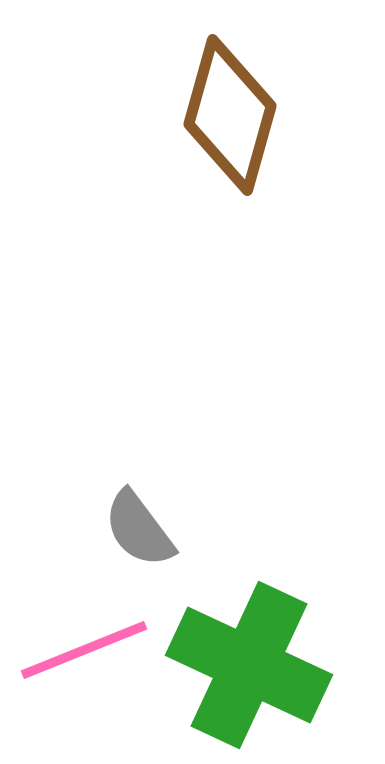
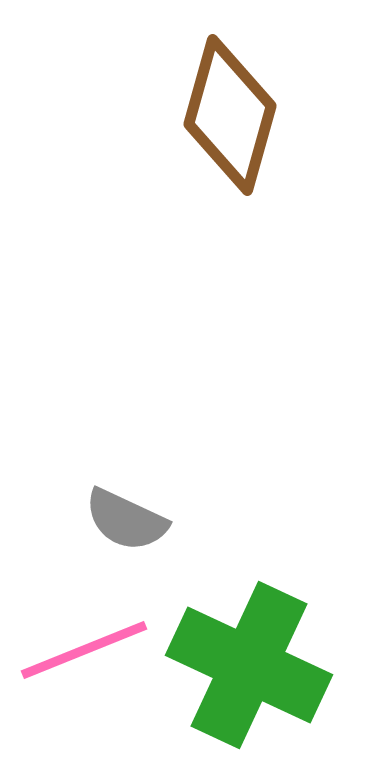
gray semicircle: moved 13 px left, 9 px up; rotated 28 degrees counterclockwise
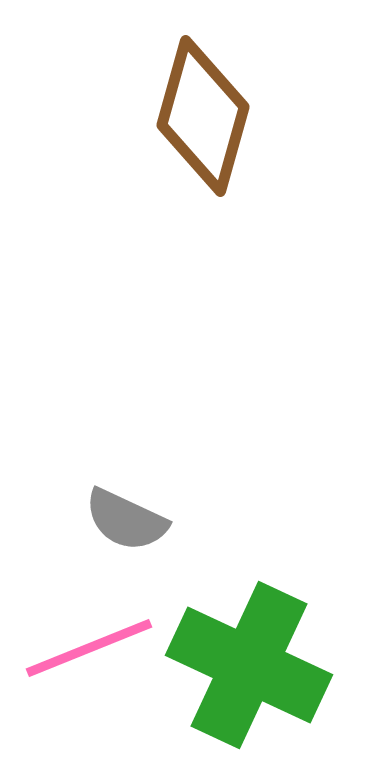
brown diamond: moved 27 px left, 1 px down
pink line: moved 5 px right, 2 px up
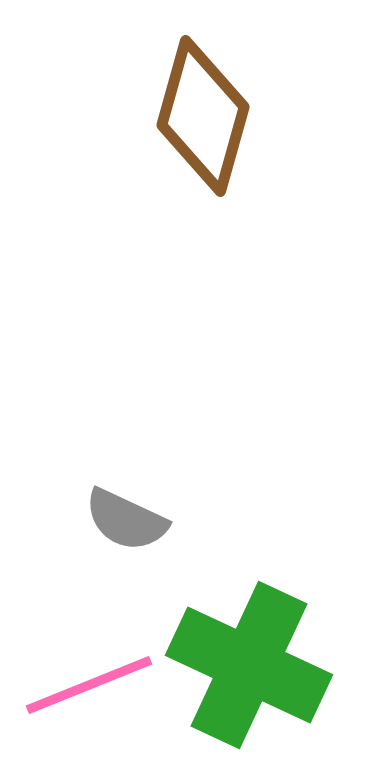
pink line: moved 37 px down
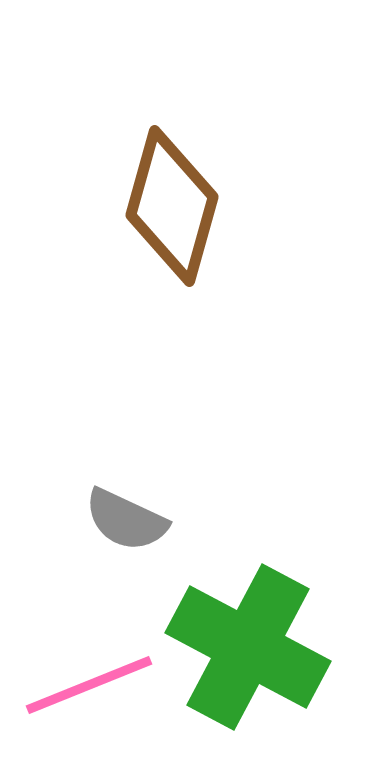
brown diamond: moved 31 px left, 90 px down
green cross: moved 1 px left, 18 px up; rotated 3 degrees clockwise
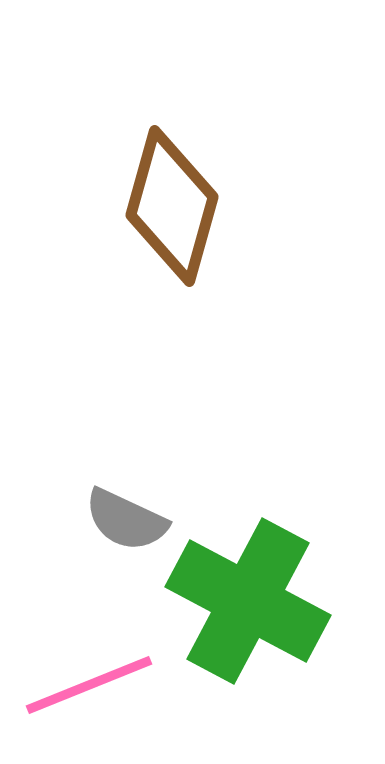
green cross: moved 46 px up
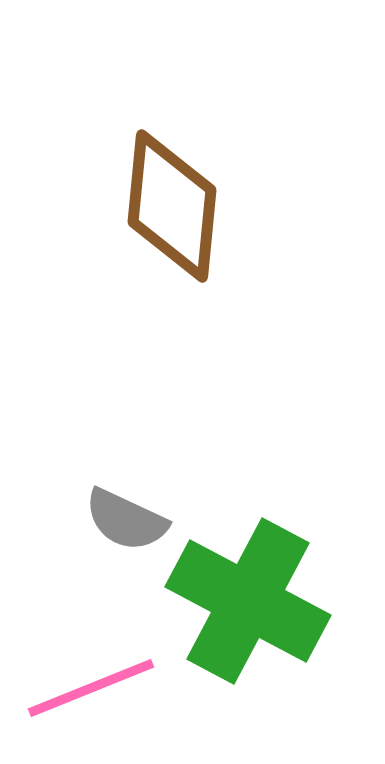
brown diamond: rotated 10 degrees counterclockwise
pink line: moved 2 px right, 3 px down
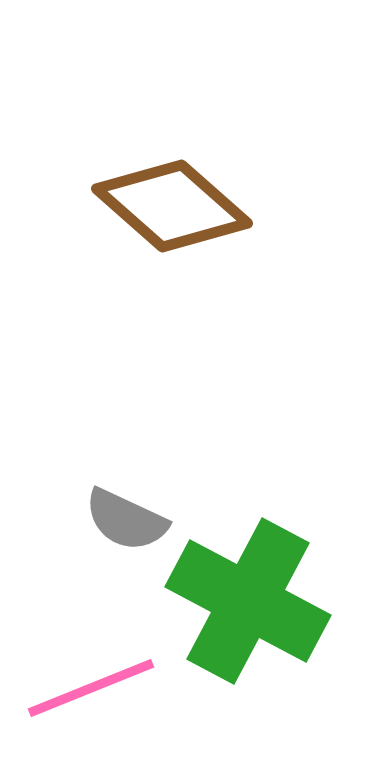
brown diamond: rotated 54 degrees counterclockwise
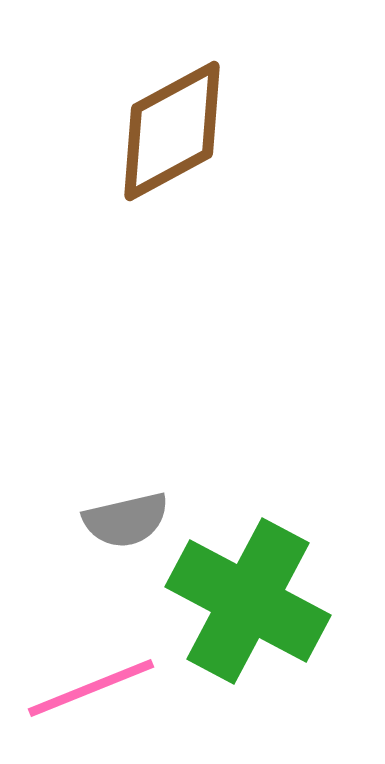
brown diamond: moved 75 px up; rotated 70 degrees counterclockwise
gray semicircle: rotated 38 degrees counterclockwise
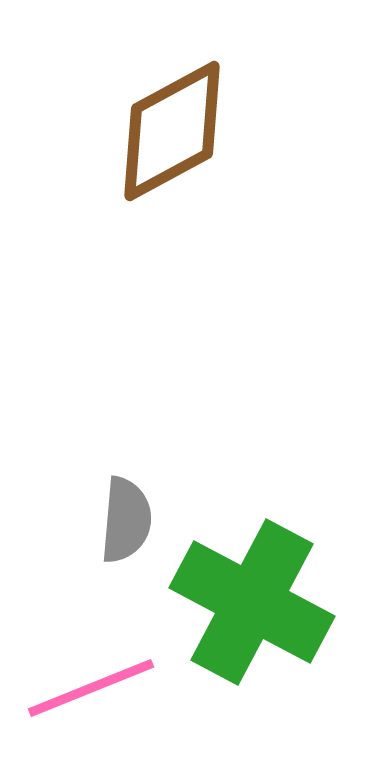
gray semicircle: rotated 72 degrees counterclockwise
green cross: moved 4 px right, 1 px down
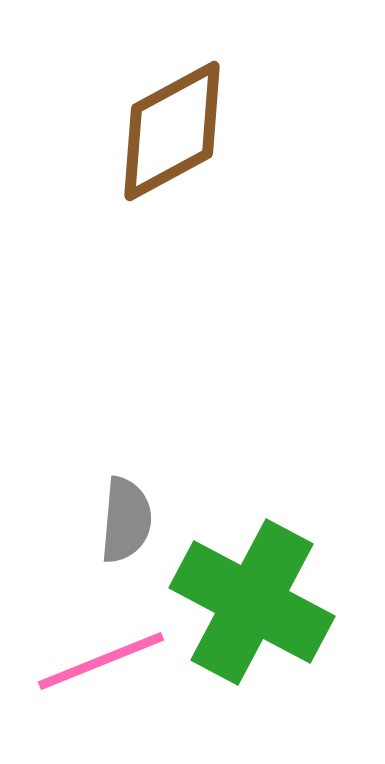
pink line: moved 10 px right, 27 px up
